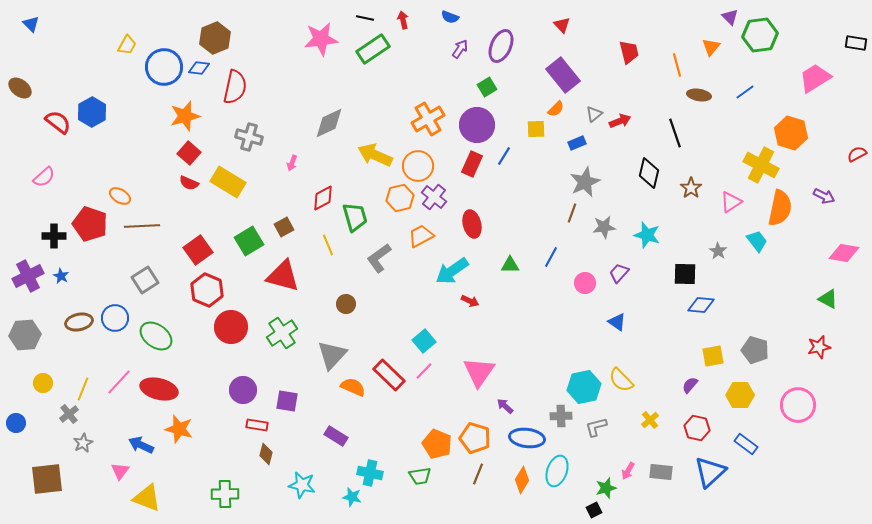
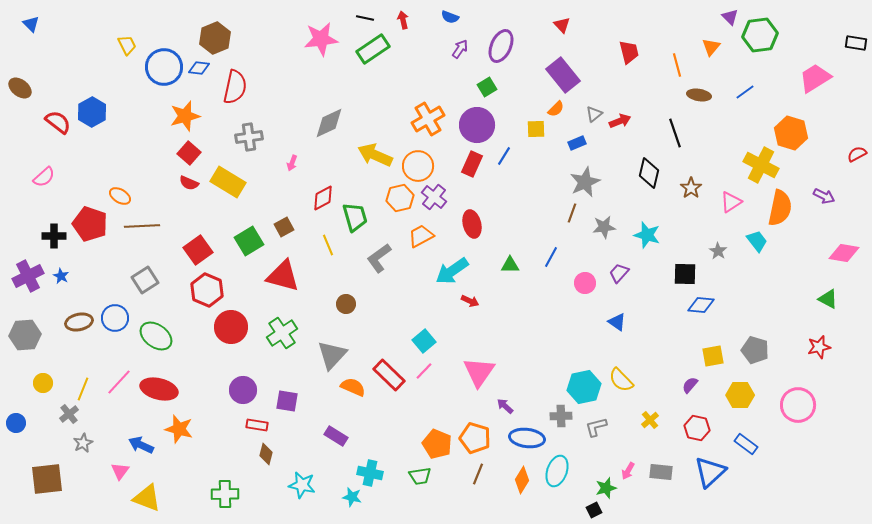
yellow trapezoid at (127, 45): rotated 55 degrees counterclockwise
gray cross at (249, 137): rotated 24 degrees counterclockwise
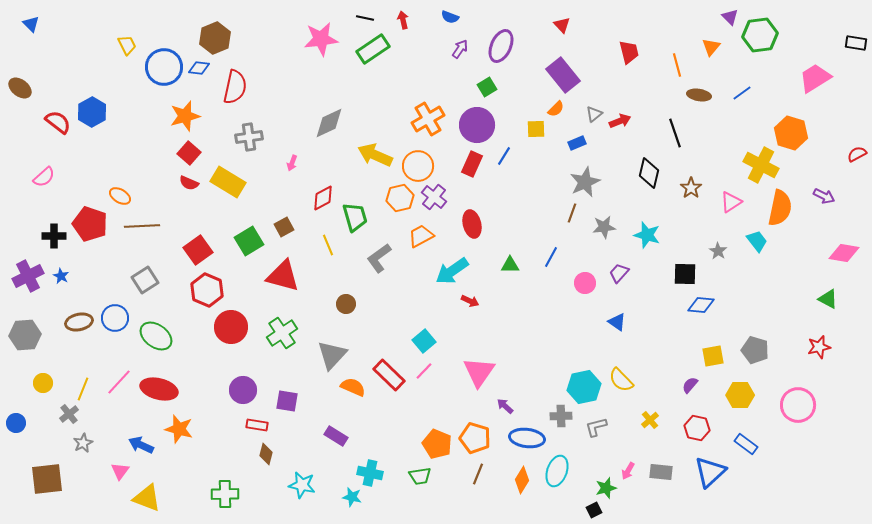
blue line at (745, 92): moved 3 px left, 1 px down
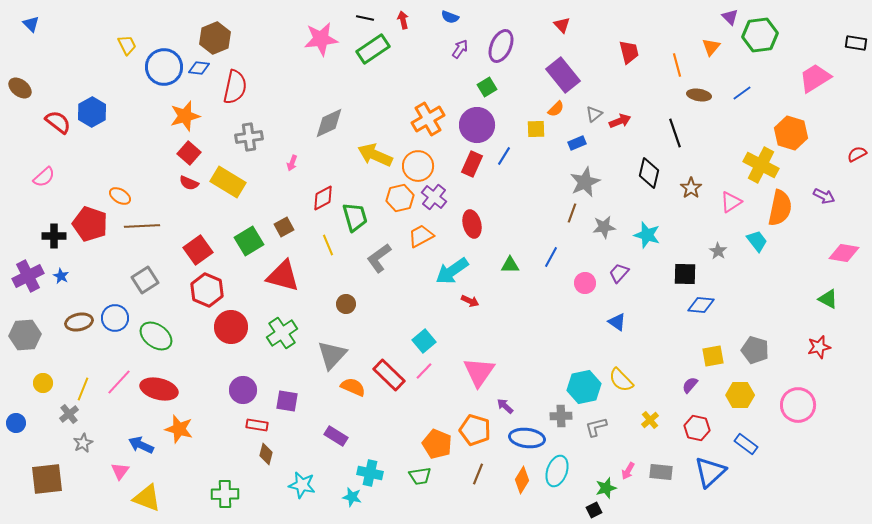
orange pentagon at (475, 438): moved 8 px up
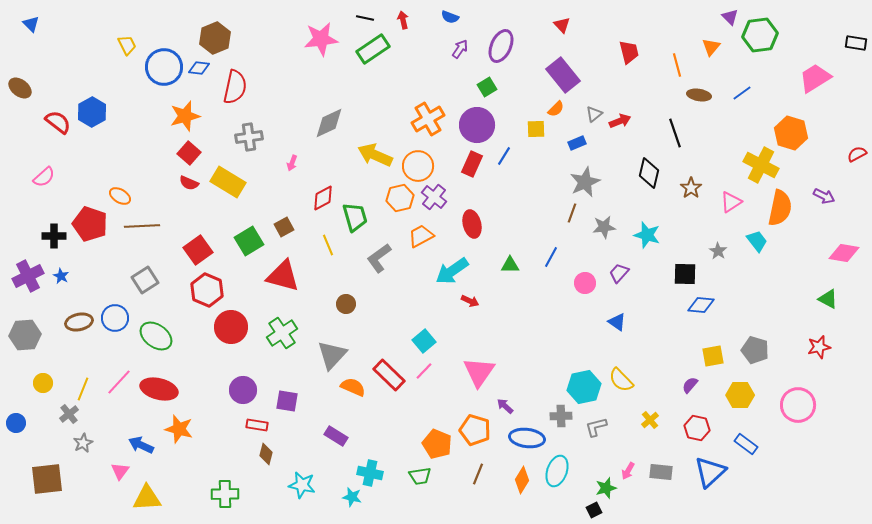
yellow triangle at (147, 498): rotated 24 degrees counterclockwise
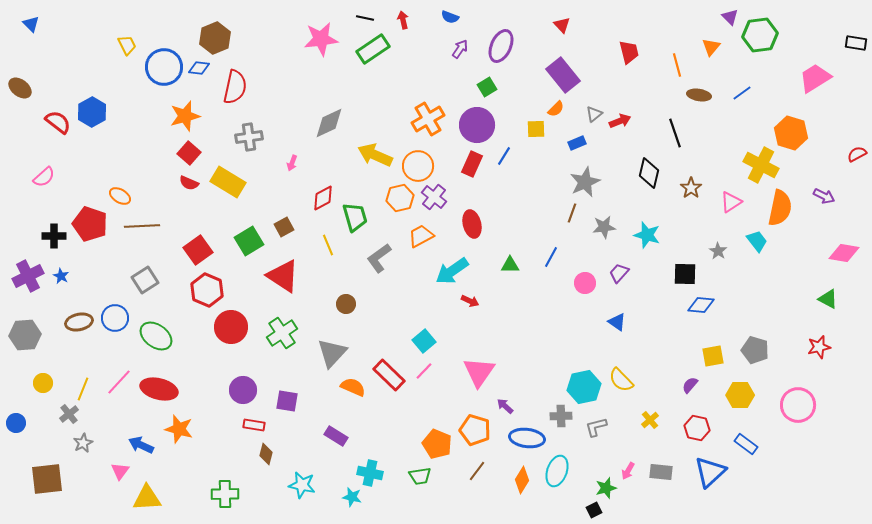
red triangle at (283, 276): rotated 18 degrees clockwise
gray triangle at (332, 355): moved 2 px up
red rectangle at (257, 425): moved 3 px left
brown line at (478, 474): moved 1 px left, 3 px up; rotated 15 degrees clockwise
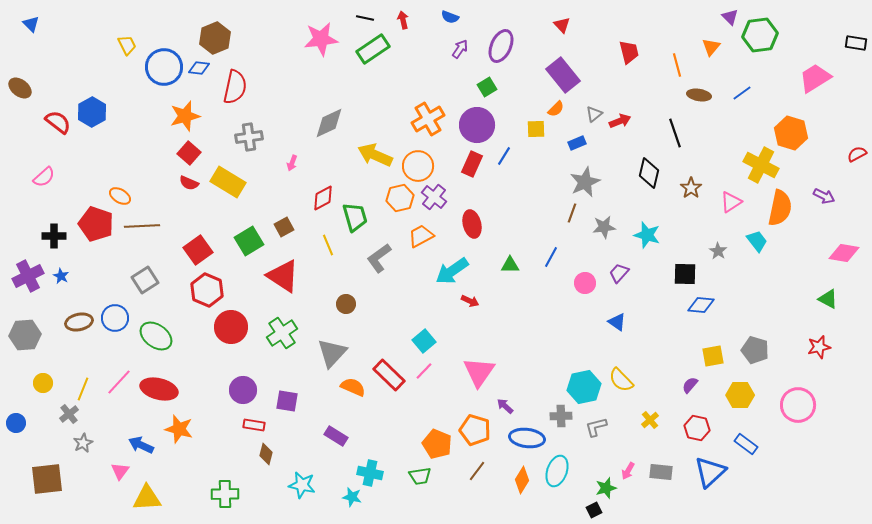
red pentagon at (90, 224): moved 6 px right
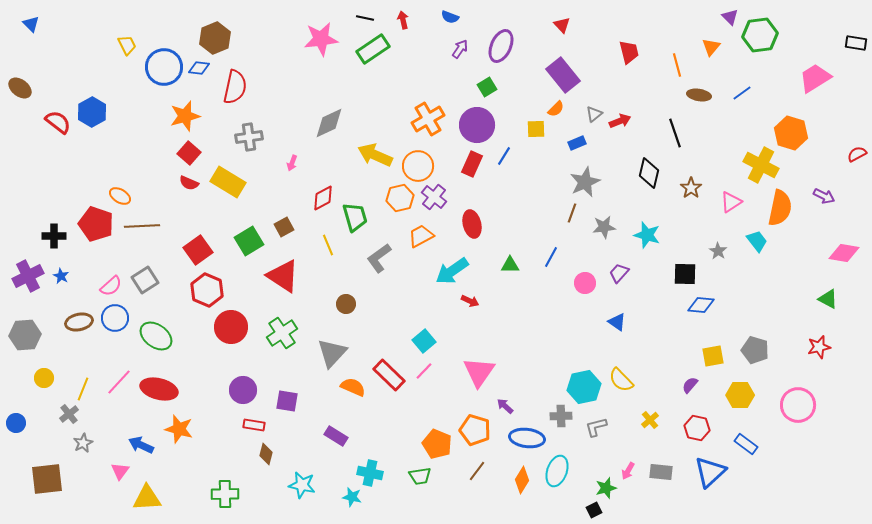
pink semicircle at (44, 177): moved 67 px right, 109 px down
yellow circle at (43, 383): moved 1 px right, 5 px up
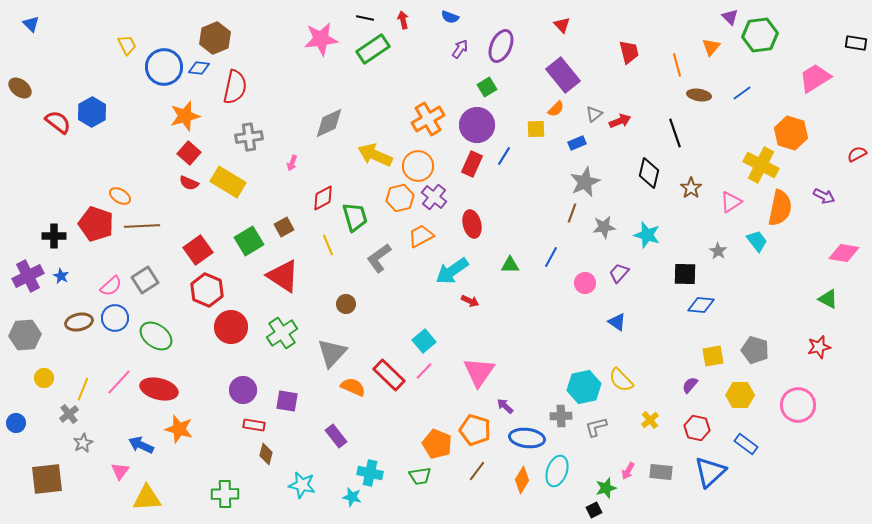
purple rectangle at (336, 436): rotated 20 degrees clockwise
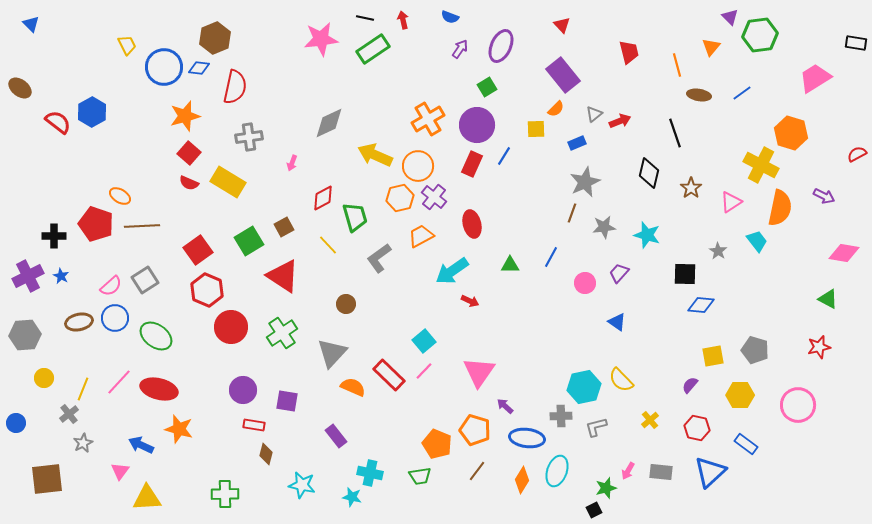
yellow line at (328, 245): rotated 20 degrees counterclockwise
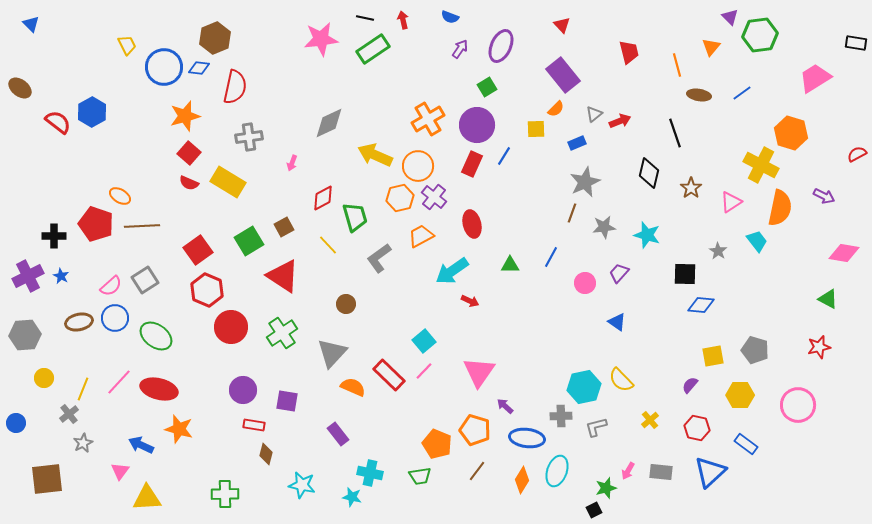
purple rectangle at (336, 436): moved 2 px right, 2 px up
